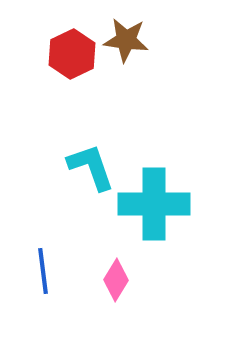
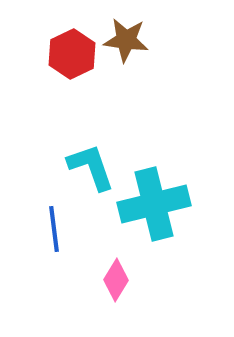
cyan cross: rotated 14 degrees counterclockwise
blue line: moved 11 px right, 42 px up
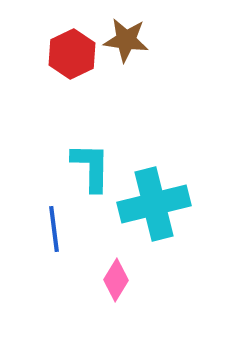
cyan L-shape: rotated 20 degrees clockwise
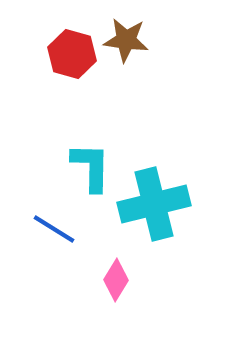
red hexagon: rotated 18 degrees counterclockwise
blue line: rotated 51 degrees counterclockwise
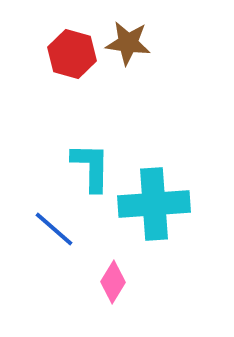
brown star: moved 2 px right, 3 px down
cyan cross: rotated 10 degrees clockwise
blue line: rotated 9 degrees clockwise
pink diamond: moved 3 px left, 2 px down
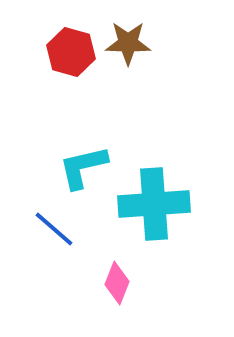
brown star: rotated 6 degrees counterclockwise
red hexagon: moved 1 px left, 2 px up
cyan L-shape: moved 8 px left; rotated 104 degrees counterclockwise
pink diamond: moved 4 px right, 1 px down; rotated 9 degrees counterclockwise
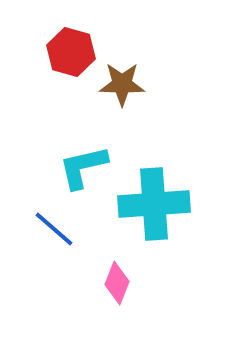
brown star: moved 6 px left, 41 px down
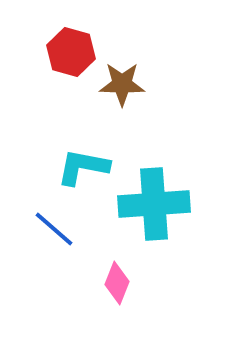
cyan L-shape: rotated 24 degrees clockwise
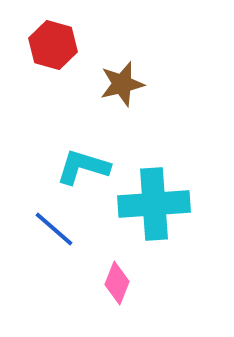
red hexagon: moved 18 px left, 7 px up
brown star: rotated 15 degrees counterclockwise
cyan L-shape: rotated 6 degrees clockwise
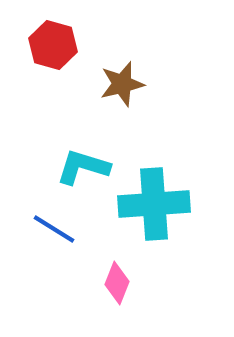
blue line: rotated 9 degrees counterclockwise
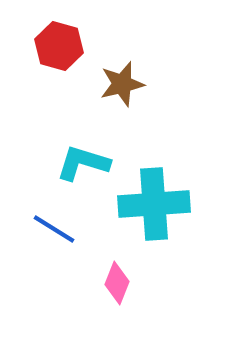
red hexagon: moved 6 px right, 1 px down
cyan L-shape: moved 4 px up
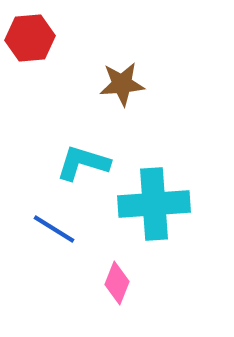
red hexagon: moved 29 px left, 8 px up; rotated 21 degrees counterclockwise
brown star: rotated 9 degrees clockwise
